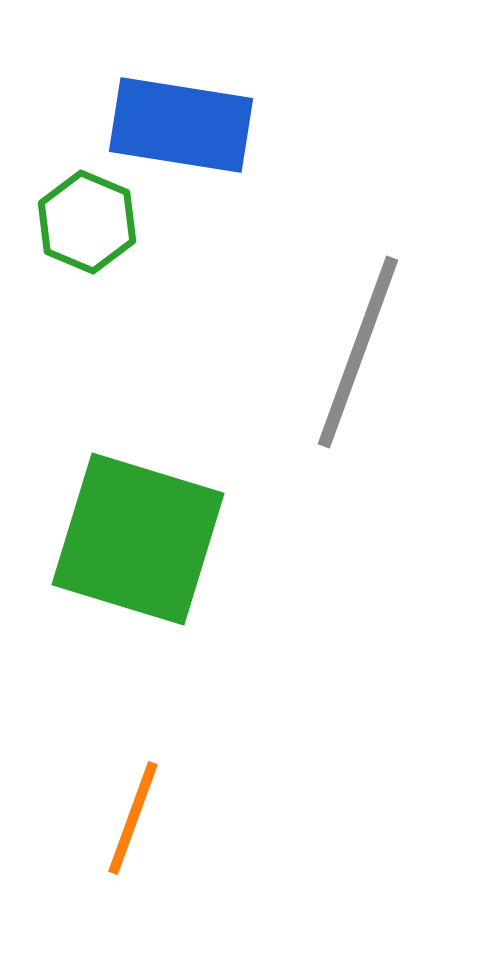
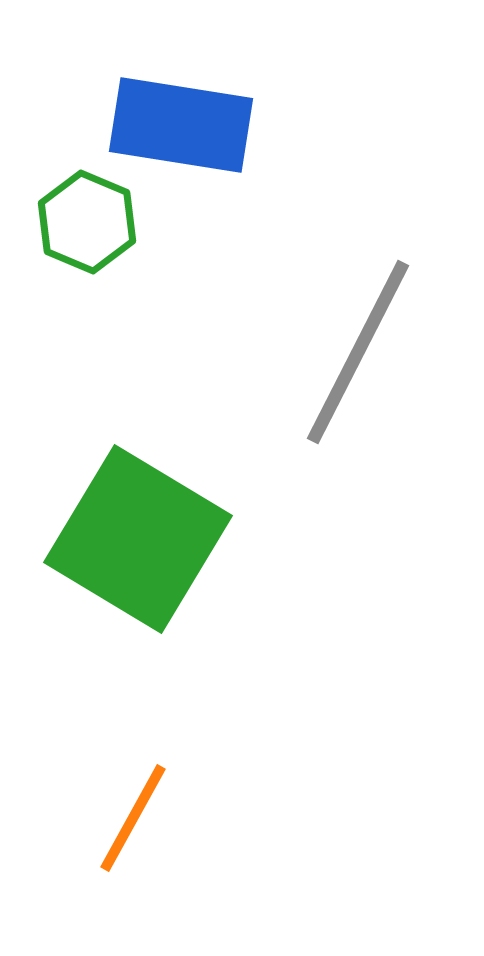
gray line: rotated 7 degrees clockwise
green square: rotated 14 degrees clockwise
orange line: rotated 9 degrees clockwise
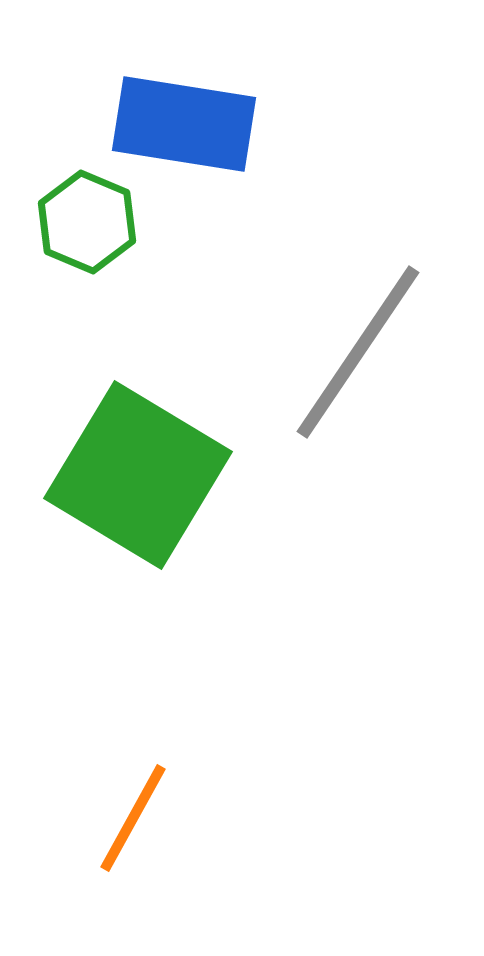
blue rectangle: moved 3 px right, 1 px up
gray line: rotated 7 degrees clockwise
green square: moved 64 px up
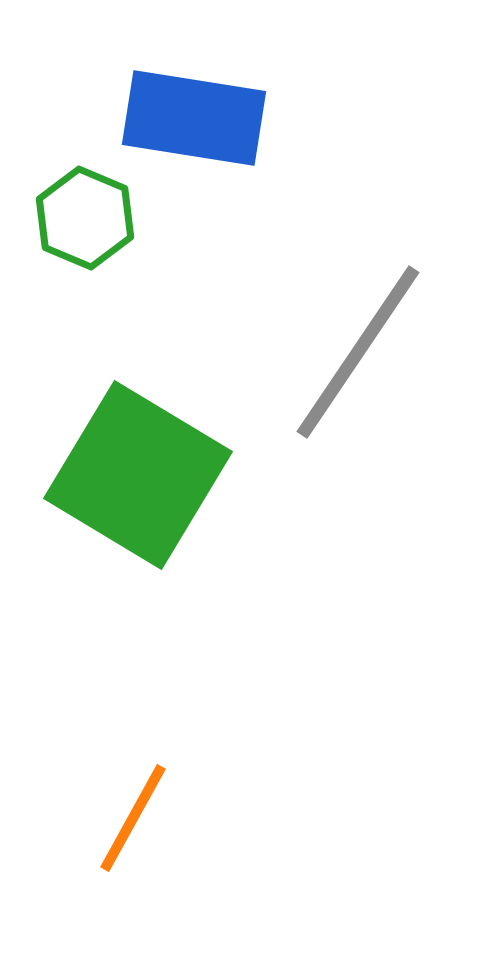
blue rectangle: moved 10 px right, 6 px up
green hexagon: moved 2 px left, 4 px up
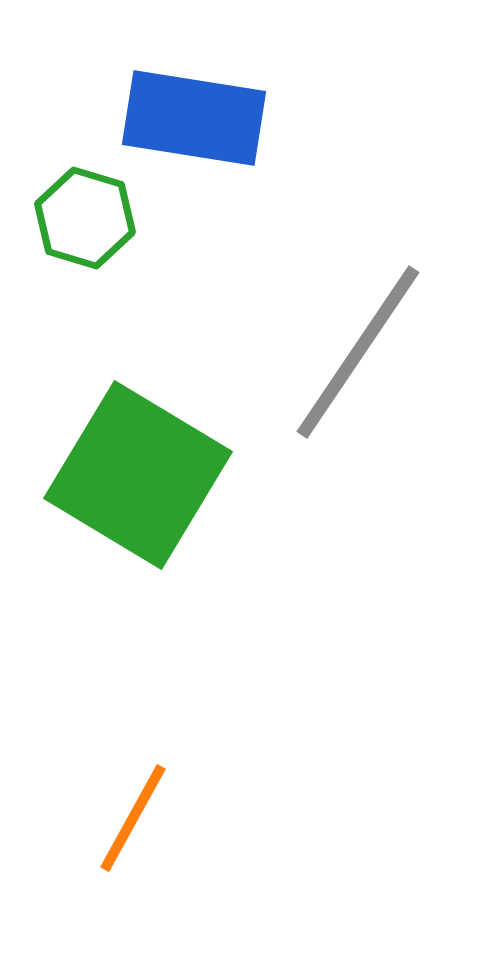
green hexagon: rotated 6 degrees counterclockwise
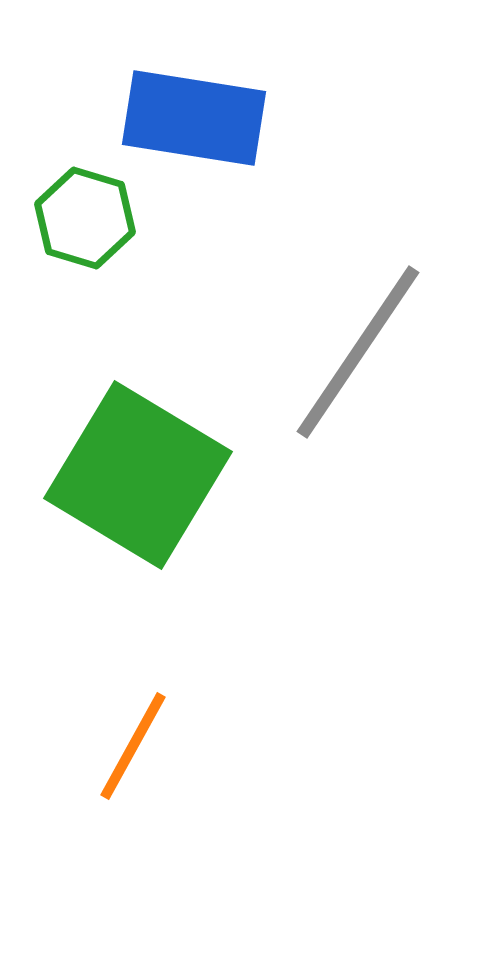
orange line: moved 72 px up
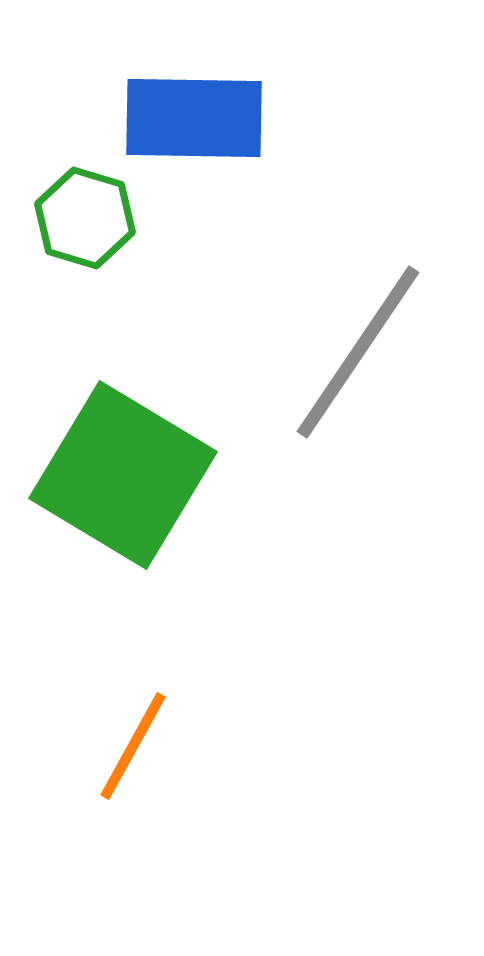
blue rectangle: rotated 8 degrees counterclockwise
green square: moved 15 px left
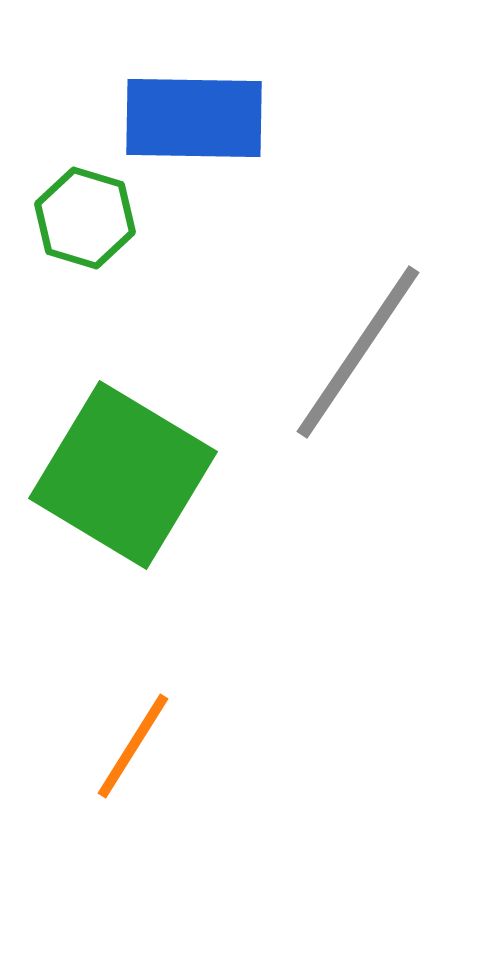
orange line: rotated 3 degrees clockwise
